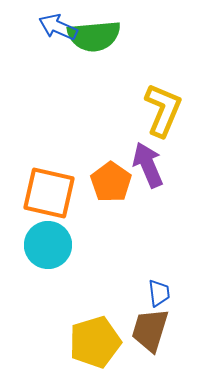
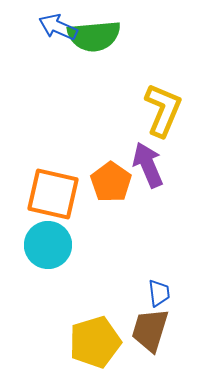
orange square: moved 4 px right, 1 px down
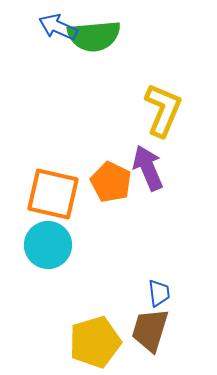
purple arrow: moved 3 px down
orange pentagon: rotated 9 degrees counterclockwise
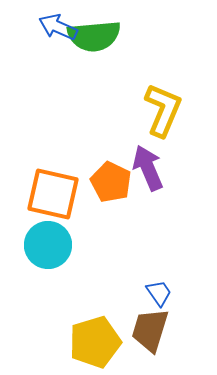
blue trapezoid: rotated 28 degrees counterclockwise
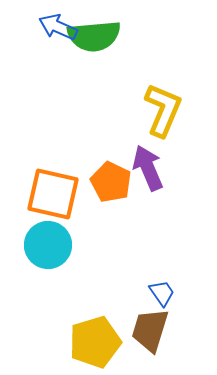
blue trapezoid: moved 3 px right
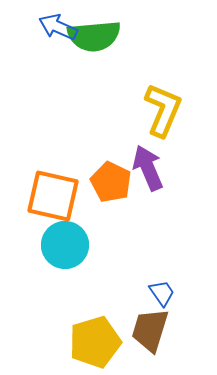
orange square: moved 2 px down
cyan circle: moved 17 px right
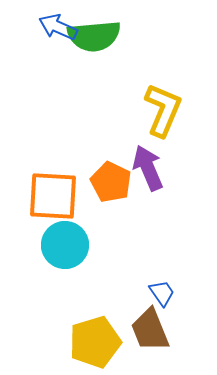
orange square: rotated 10 degrees counterclockwise
brown trapezoid: rotated 39 degrees counterclockwise
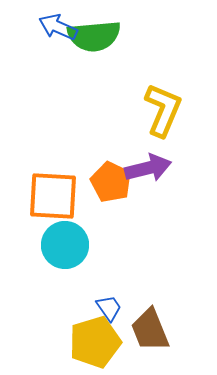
purple arrow: rotated 99 degrees clockwise
blue trapezoid: moved 53 px left, 15 px down
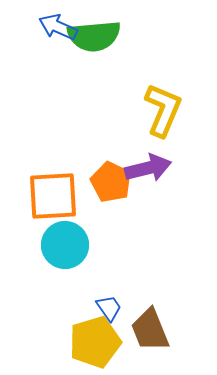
orange square: rotated 6 degrees counterclockwise
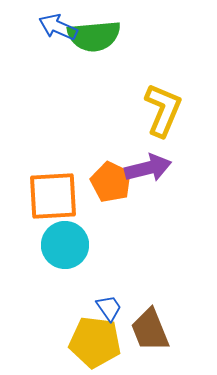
yellow pentagon: rotated 24 degrees clockwise
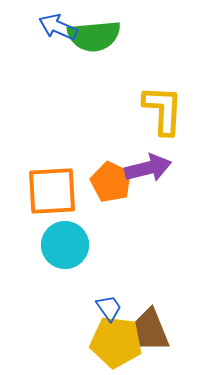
yellow L-shape: rotated 20 degrees counterclockwise
orange square: moved 1 px left, 5 px up
yellow pentagon: moved 21 px right
